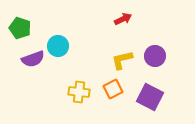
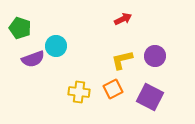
cyan circle: moved 2 px left
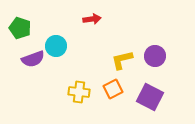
red arrow: moved 31 px left; rotated 18 degrees clockwise
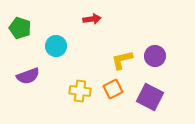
purple semicircle: moved 5 px left, 17 px down
yellow cross: moved 1 px right, 1 px up
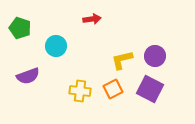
purple square: moved 8 px up
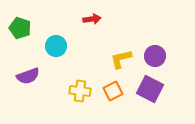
yellow L-shape: moved 1 px left, 1 px up
orange square: moved 2 px down
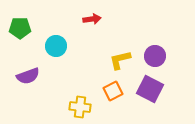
green pentagon: rotated 20 degrees counterclockwise
yellow L-shape: moved 1 px left, 1 px down
yellow cross: moved 16 px down
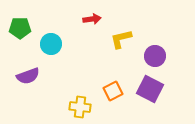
cyan circle: moved 5 px left, 2 px up
yellow L-shape: moved 1 px right, 21 px up
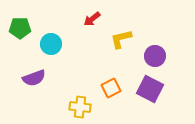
red arrow: rotated 150 degrees clockwise
purple semicircle: moved 6 px right, 2 px down
orange square: moved 2 px left, 3 px up
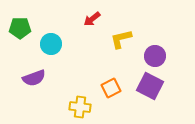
purple square: moved 3 px up
